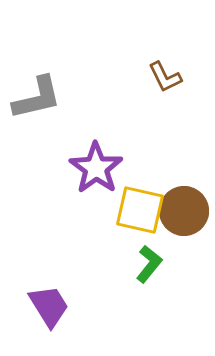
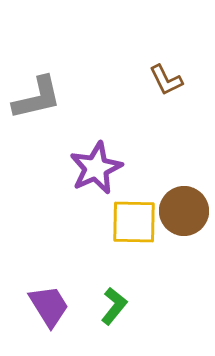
brown L-shape: moved 1 px right, 3 px down
purple star: rotated 12 degrees clockwise
yellow square: moved 6 px left, 12 px down; rotated 12 degrees counterclockwise
green L-shape: moved 35 px left, 42 px down
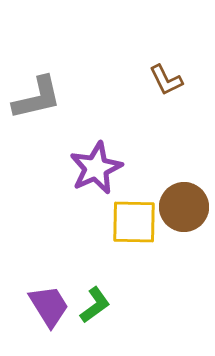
brown circle: moved 4 px up
green L-shape: moved 19 px left, 1 px up; rotated 15 degrees clockwise
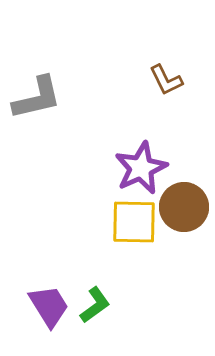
purple star: moved 45 px right
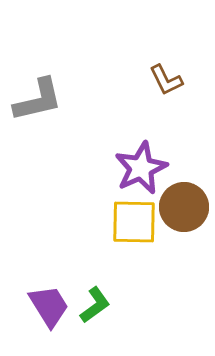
gray L-shape: moved 1 px right, 2 px down
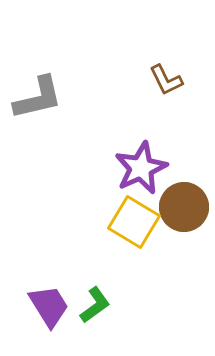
gray L-shape: moved 2 px up
yellow square: rotated 30 degrees clockwise
